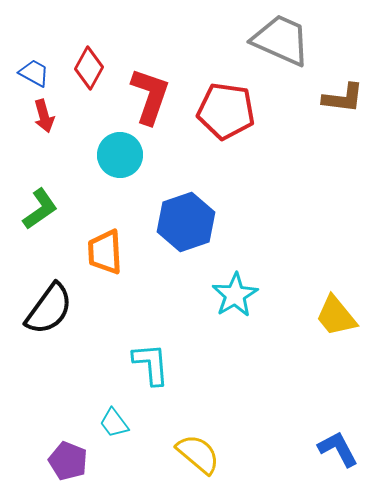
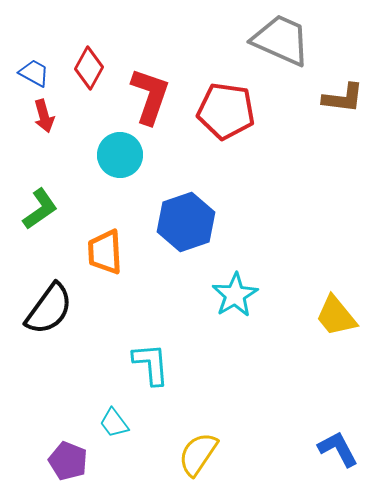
yellow semicircle: rotated 96 degrees counterclockwise
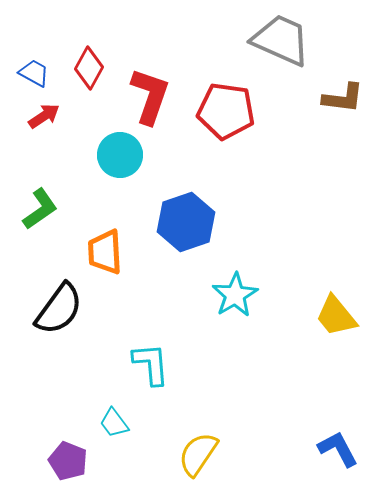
red arrow: rotated 108 degrees counterclockwise
black semicircle: moved 10 px right
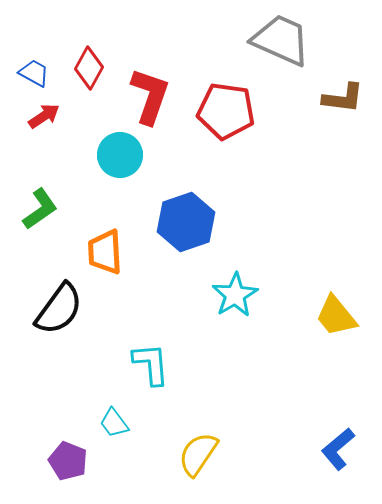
blue L-shape: rotated 102 degrees counterclockwise
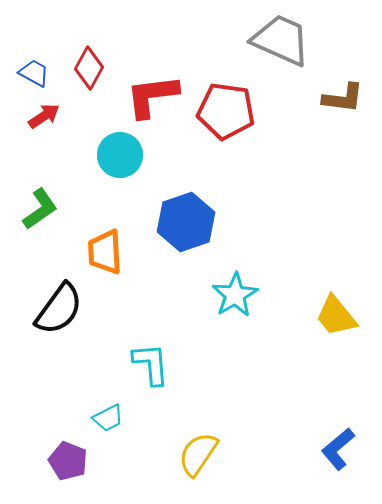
red L-shape: moved 2 px right; rotated 116 degrees counterclockwise
cyan trapezoid: moved 6 px left, 5 px up; rotated 80 degrees counterclockwise
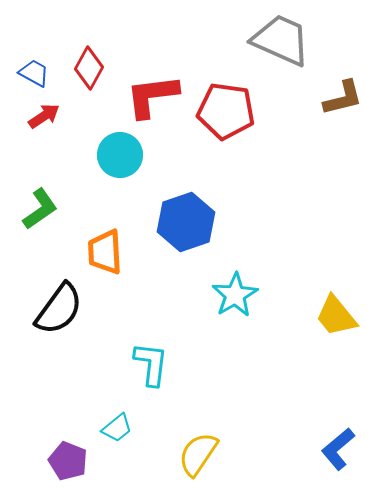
brown L-shape: rotated 21 degrees counterclockwise
cyan L-shape: rotated 12 degrees clockwise
cyan trapezoid: moved 9 px right, 10 px down; rotated 12 degrees counterclockwise
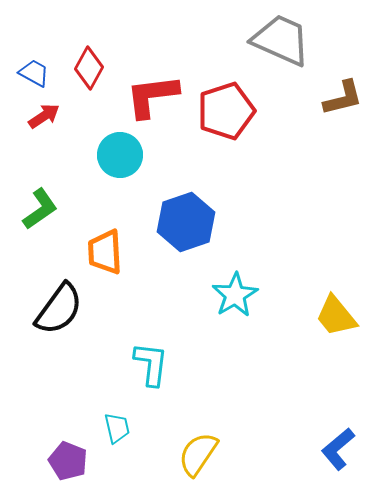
red pentagon: rotated 26 degrees counterclockwise
cyan trapezoid: rotated 64 degrees counterclockwise
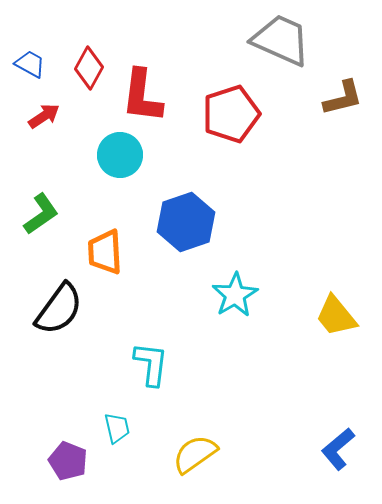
blue trapezoid: moved 4 px left, 9 px up
red L-shape: moved 10 px left; rotated 76 degrees counterclockwise
red pentagon: moved 5 px right, 3 px down
green L-shape: moved 1 px right, 5 px down
yellow semicircle: moved 3 px left; rotated 21 degrees clockwise
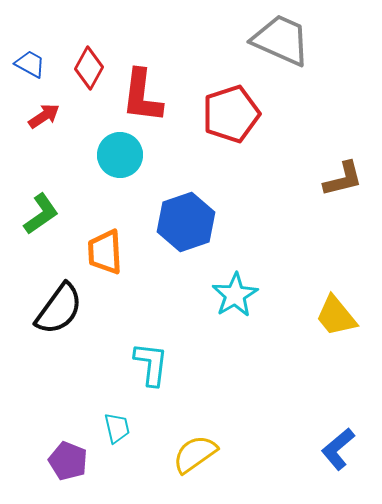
brown L-shape: moved 81 px down
